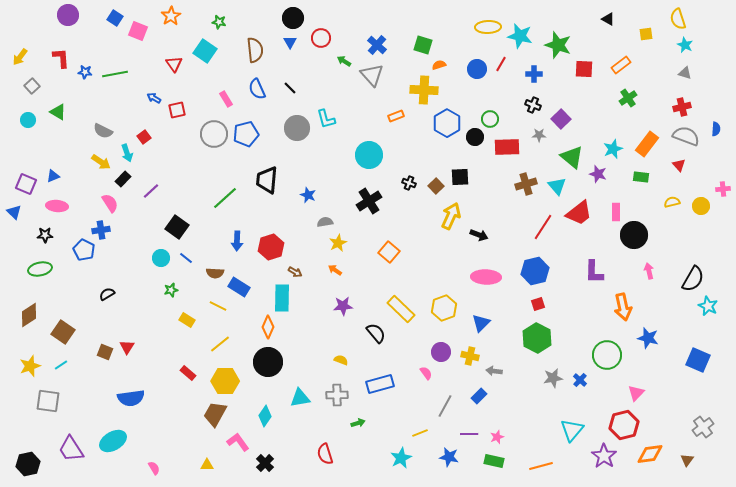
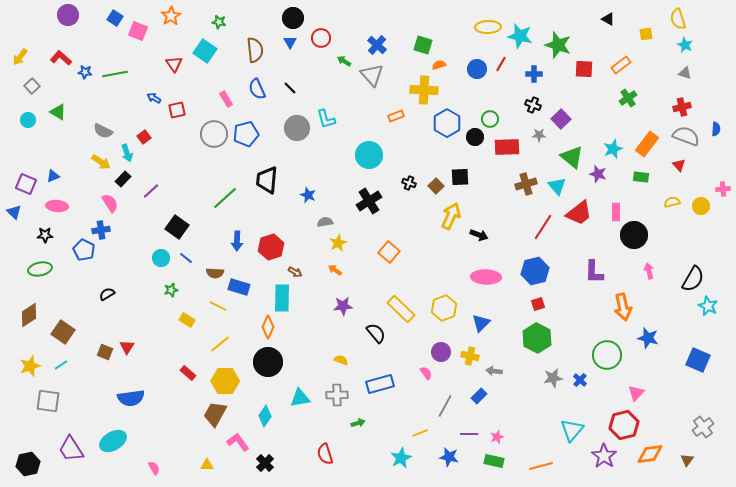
red L-shape at (61, 58): rotated 45 degrees counterclockwise
blue rectangle at (239, 287): rotated 15 degrees counterclockwise
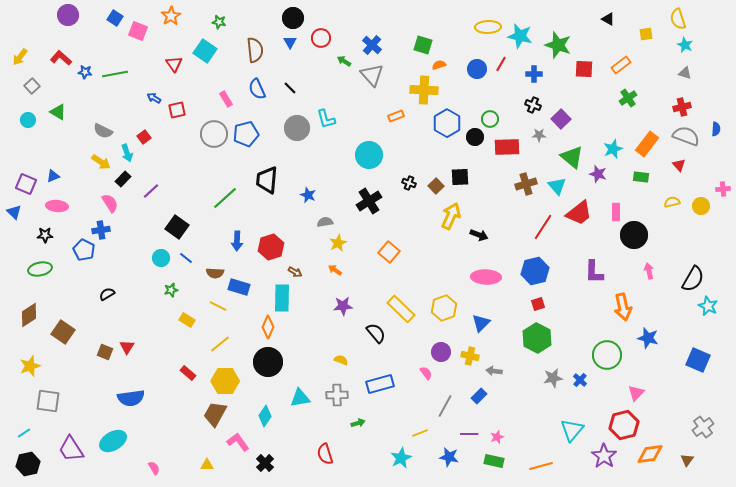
blue cross at (377, 45): moved 5 px left
cyan line at (61, 365): moved 37 px left, 68 px down
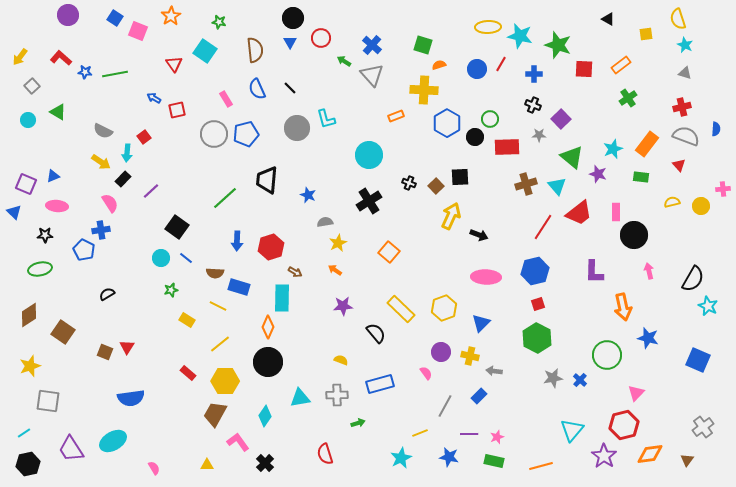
cyan arrow at (127, 153): rotated 24 degrees clockwise
